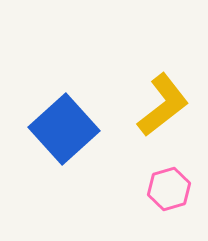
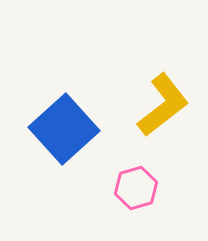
pink hexagon: moved 33 px left, 1 px up
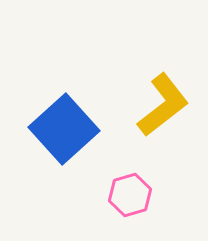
pink hexagon: moved 6 px left, 7 px down
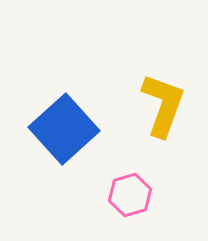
yellow L-shape: rotated 32 degrees counterclockwise
